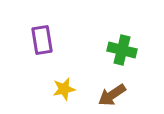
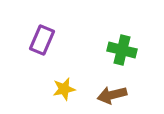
purple rectangle: rotated 32 degrees clockwise
brown arrow: rotated 20 degrees clockwise
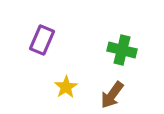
yellow star: moved 2 px right, 2 px up; rotated 20 degrees counterclockwise
brown arrow: rotated 40 degrees counterclockwise
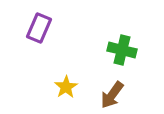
purple rectangle: moved 3 px left, 12 px up
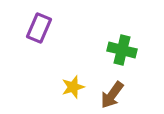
yellow star: moved 7 px right; rotated 15 degrees clockwise
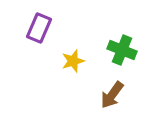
green cross: rotated 8 degrees clockwise
yellow star: moved 26 px up
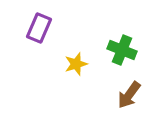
yellow star: moved 3 px right, 3 px down
brown arrow: moved 17 px right
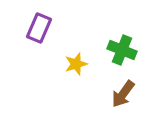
brown arrow: moved 6 px left, 1 px up
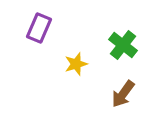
green cross: moved 1 px right, 5 px up; rotated 16 degrees clockwise
